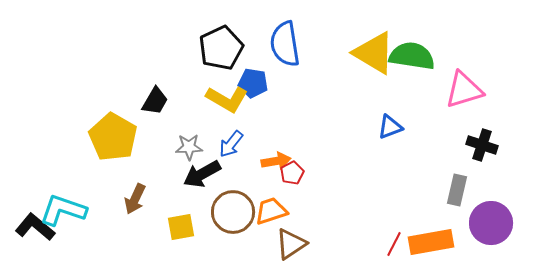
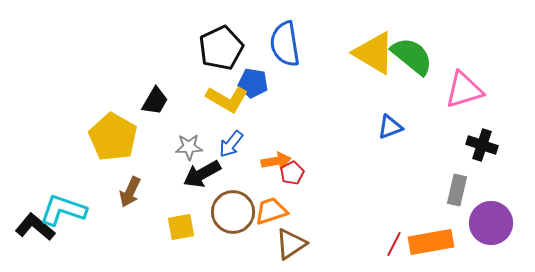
green semicircle: rotated 30 degrees clockwise
brown arrow: moved 5 px left, 7 px up
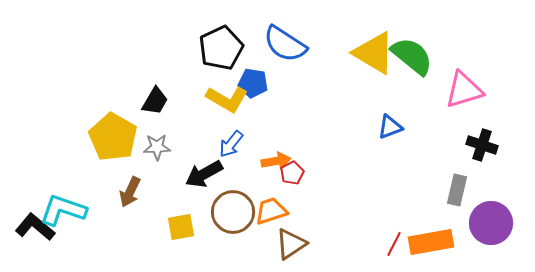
blue semicircle: rotated 48 degrees counterclockwise
gray star: moved 32 px left
black arrow: moved 2 px right
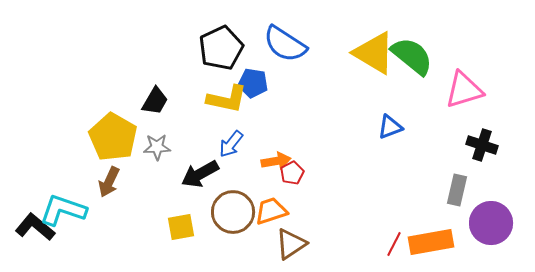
yellow L-shape: rotated 18 degrees counterclockwise
black arrow: moved 4 px left
brown arrow: moved 21 px left, 10 px up
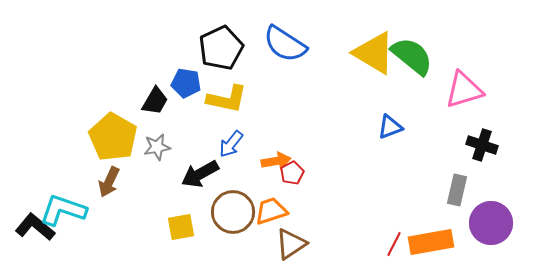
blue pentagon: moved 67 px left
gray star: rotated 8 degrees counterclockwise
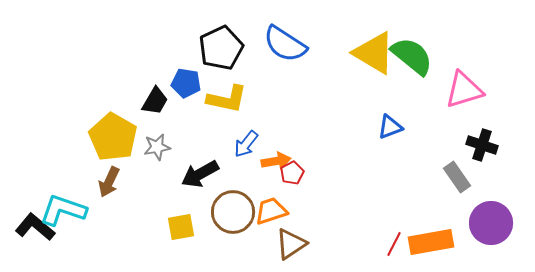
blue arrow: moved 15 px right
gray rectangle: moved 13 px up; rotated 48 degrees counterclockwise
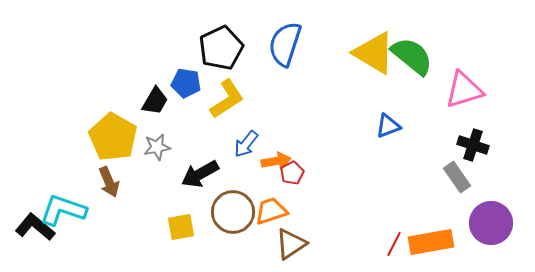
blue semicircle: rotated 75 degrees clockwise
yellow L-shape: rotated 45 degrees counterclockwise
blue triangle: moved 2 px left, 1 px up
black cross: moved 9 px left
brown arrow: rotated 48 degrees counterclockwise
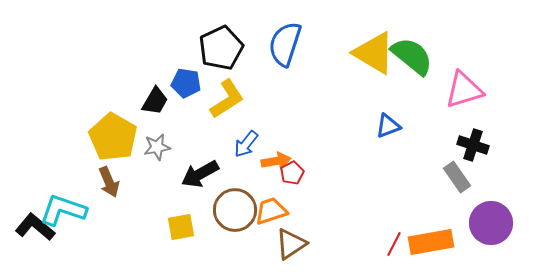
brown circle: moved 2 px right, 2 px up
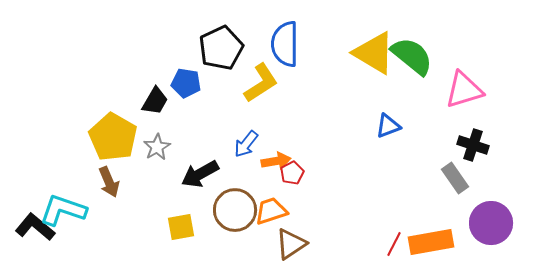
blue semicircle: rotated 18 degrees counterclockwise
yellow L-shape: moved 34 px right, 16 px up
gray star: rotated 20 degrees counterclockwise
gray rectangle: moved 2 px left, 1 px down
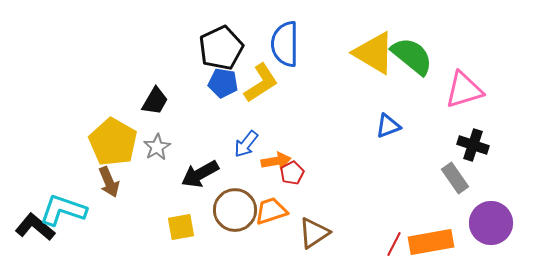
blue pentagon: moved 37 px right
yellow pentagon: moved 5 px down
brown triangle: moved 23 px right, 11 px up
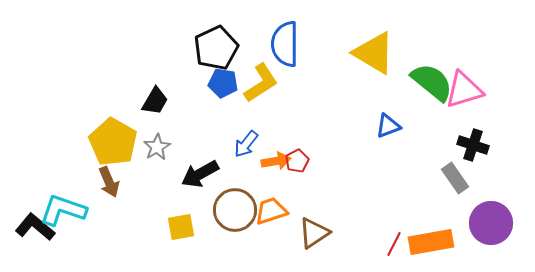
black pentagon: moved 5 px left
green semicircle: moved 20 px right, 26 px down
red pentagon: moved 5 px right, 12 px up
